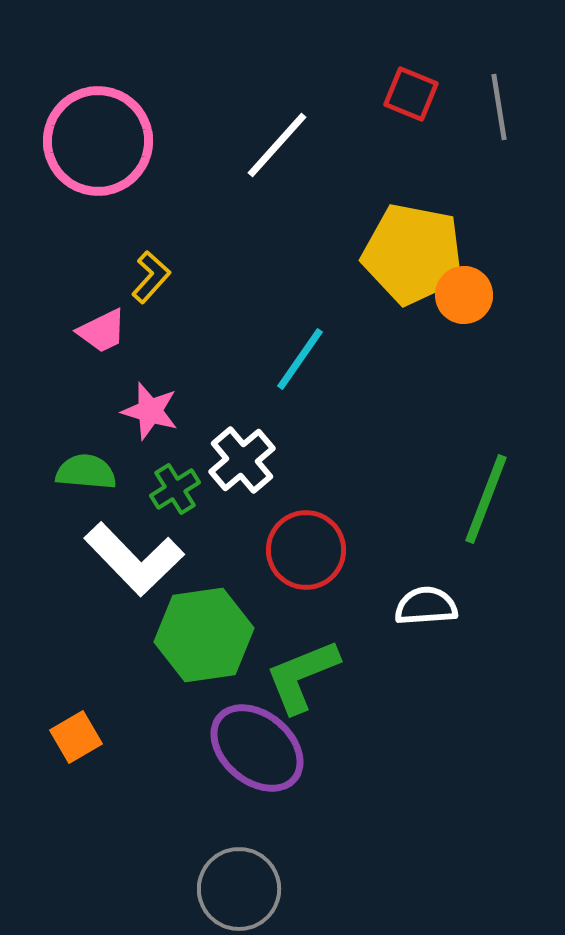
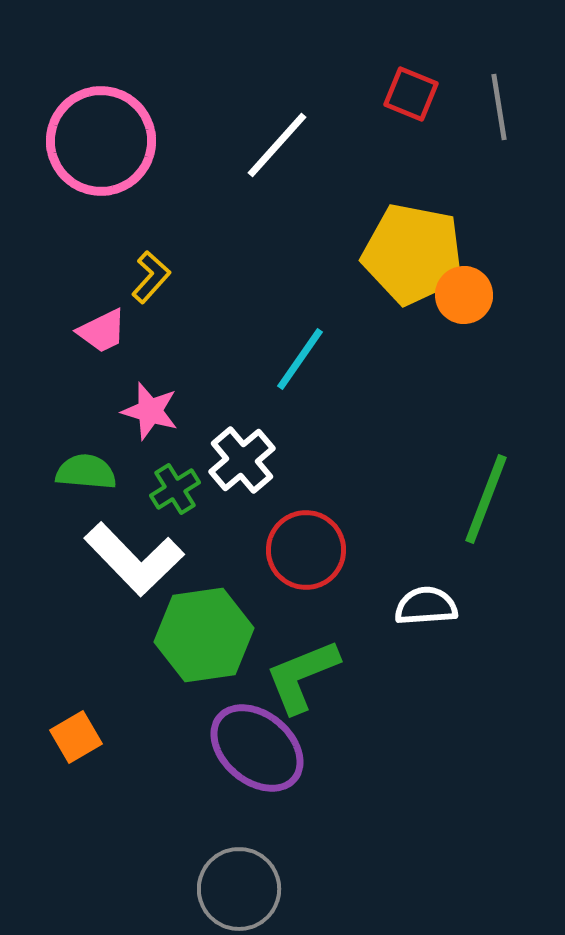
pink circle: moved 3 px right
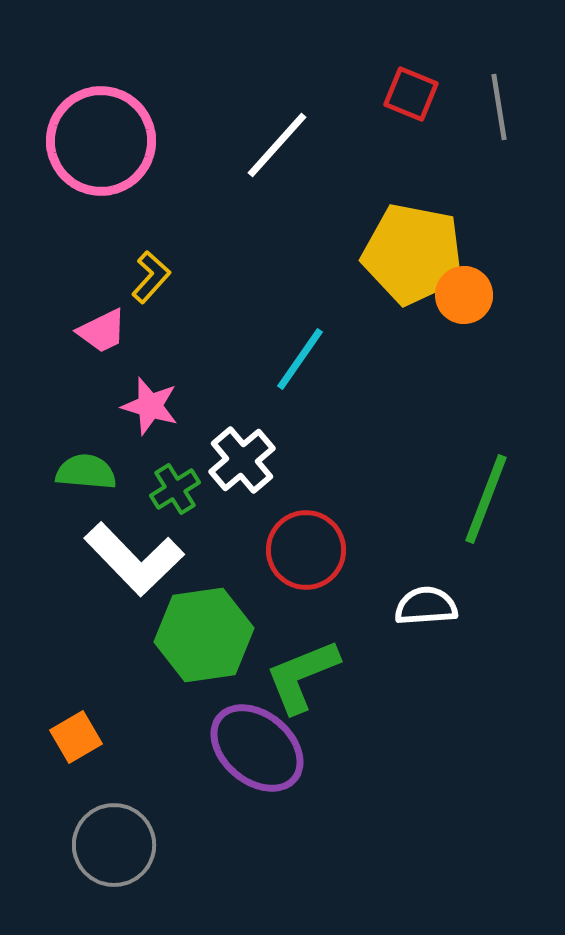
pink star: moved 5 px up
gray circle: moved 125 px left, 44 px up
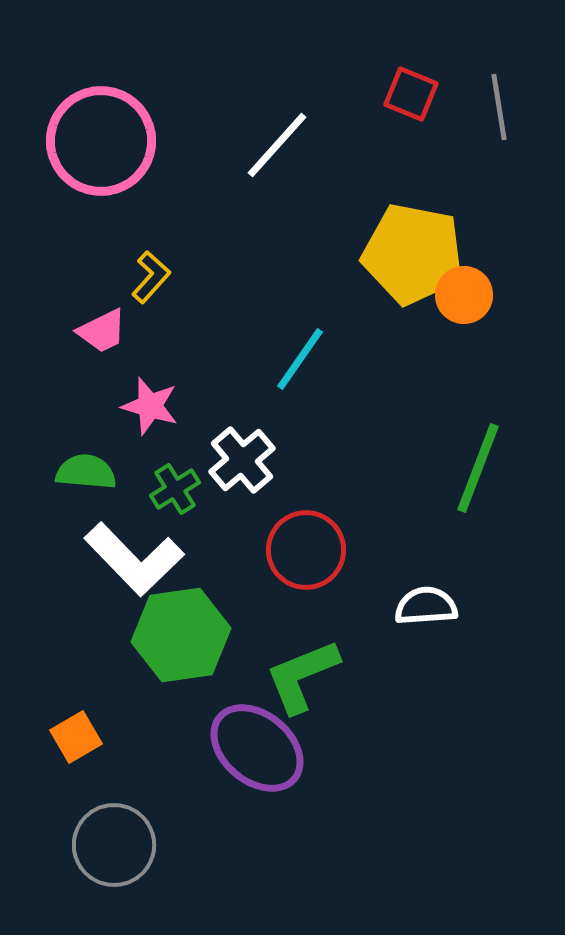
green line: moved 8 px left, 31 px up
green hexagon: moved 23 px left
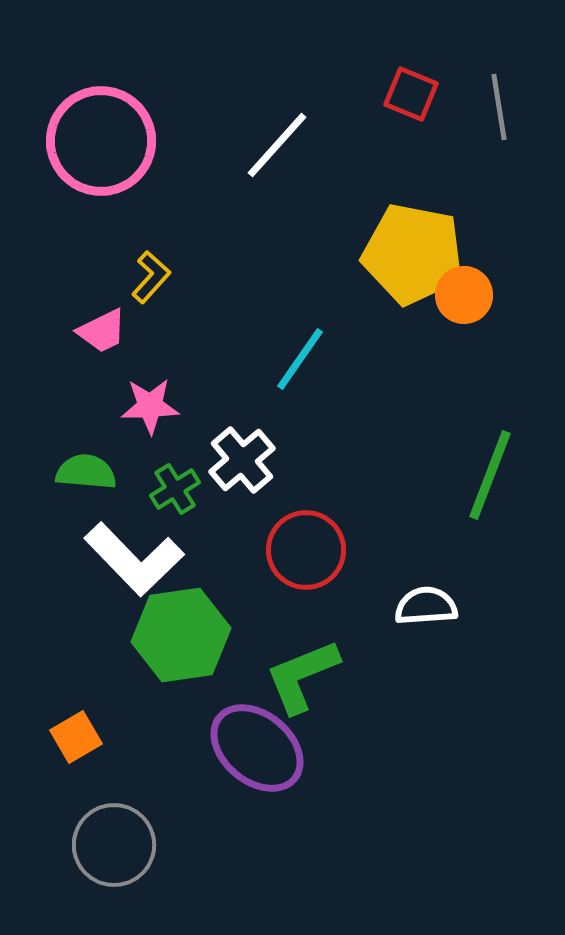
pink star: rotated 18 degrees counterclockwise
green line: moved 12 px right, 7 px down
